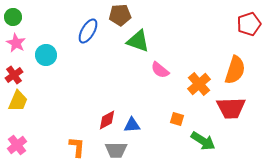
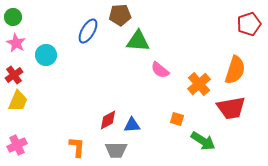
green triangle: rotated 15 degrees counterclockwise
red trapezoid: rotated 8 degrees counterclockwise
red diamond: moved 1 px right
pink cross: rotated 12 degrees clockwise
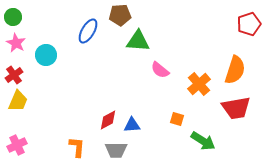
red trapezoid: moved 5 px right
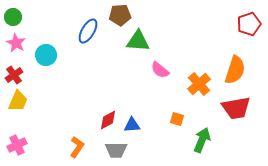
green arrow: moved 1 px left, 1 px up; rotated 100 degrees counterclockwise
orange L-shape: rotated 30 degrees clockwise
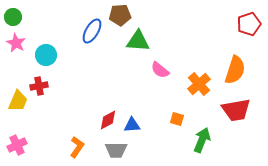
blue ellipse: moved 4 px right
red cross: moved 25 px right, 11 px down; rotated 24 degrees clockwise
red trapezoid: moved 2 px down
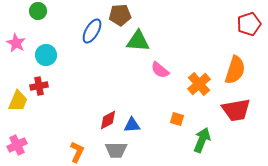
green circle: moved 25 px right, 6 px up
orange L-shape: moved 5 px down; rotated 10 degrees counterclockwise
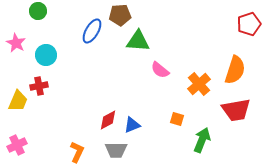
blue triangle: rotated 18 degrees counterclockwise
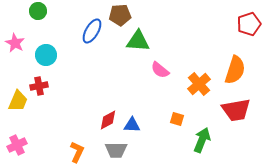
pink star: moved 1 px left
blue triangle: rotated 24 degrees clockwise
